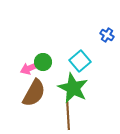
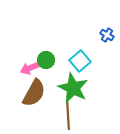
green circle: moved 3 px right, 2 px up
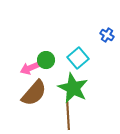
cyan square: moved 2 px left, 3 px up
brown semicircle: rotated 12 degrees clockwise
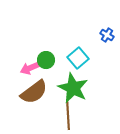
brown semicircle: moved 1 px up; rotated 12 degrees clockwise
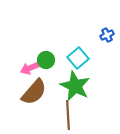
blue cross: rotated 32 degrees clockwise
green star: moved 2 px right, 2 px up
brown semicircle: rotated 12 degrees counterclockwise
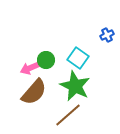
cyan square: rotated 15 degrees counterclockwise
brown line: rotated 52 degrees clockwise
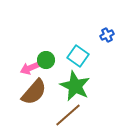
cyan square: moved 2 px up
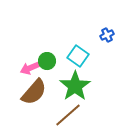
green circle: moved 1 px right, 1 px down
green star: rotated 12 degrees clockwise
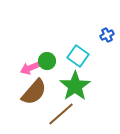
brown line: moved 7 px left, 1 px up
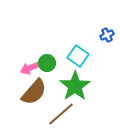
green circle: moved 2 px down
